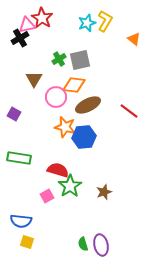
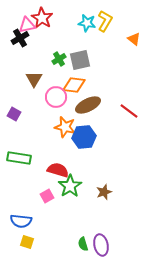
cyan star: rotated 30 degrees clockwise
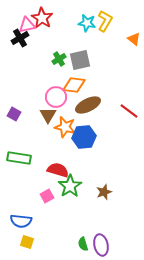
brown triangle: moved 14 px right, 36 px down
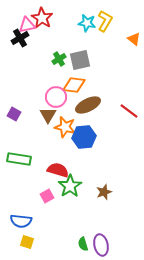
green rectangle: moved 1 px down
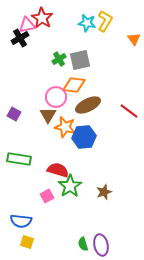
orange triangle: rotated 16 degrees clockwise
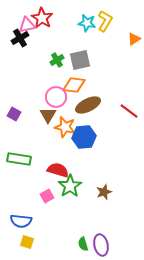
orange triangle: rotated 32 degrees clockwise
green cross: moved 2 px left, 1 px down
